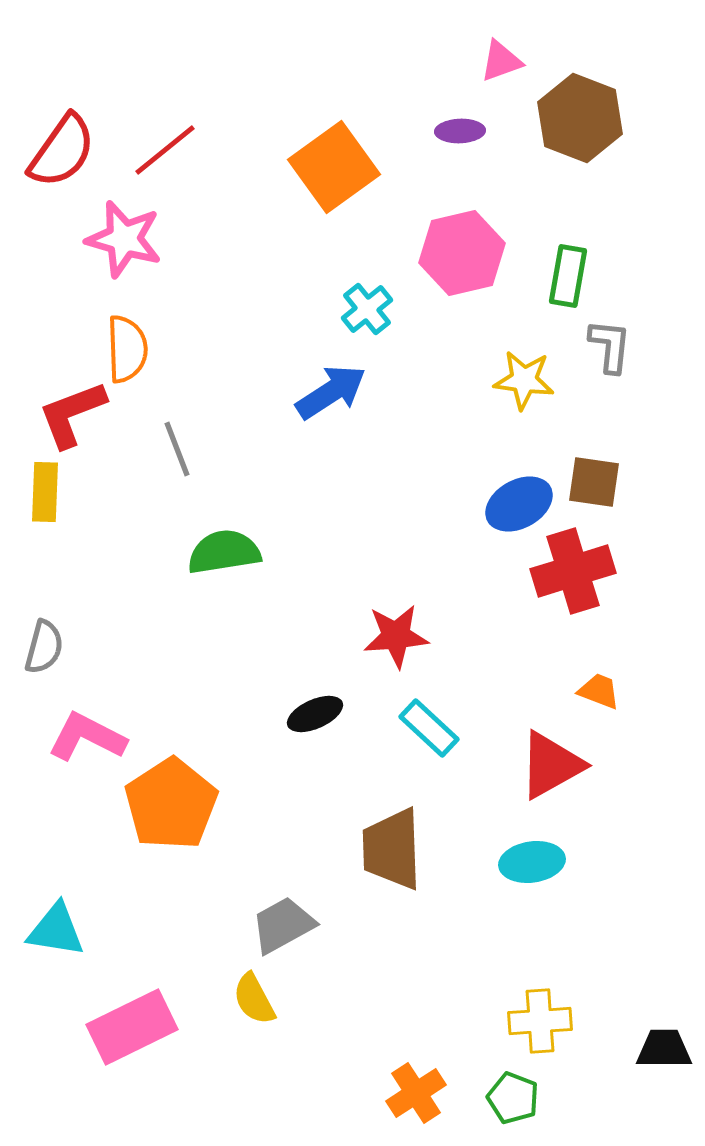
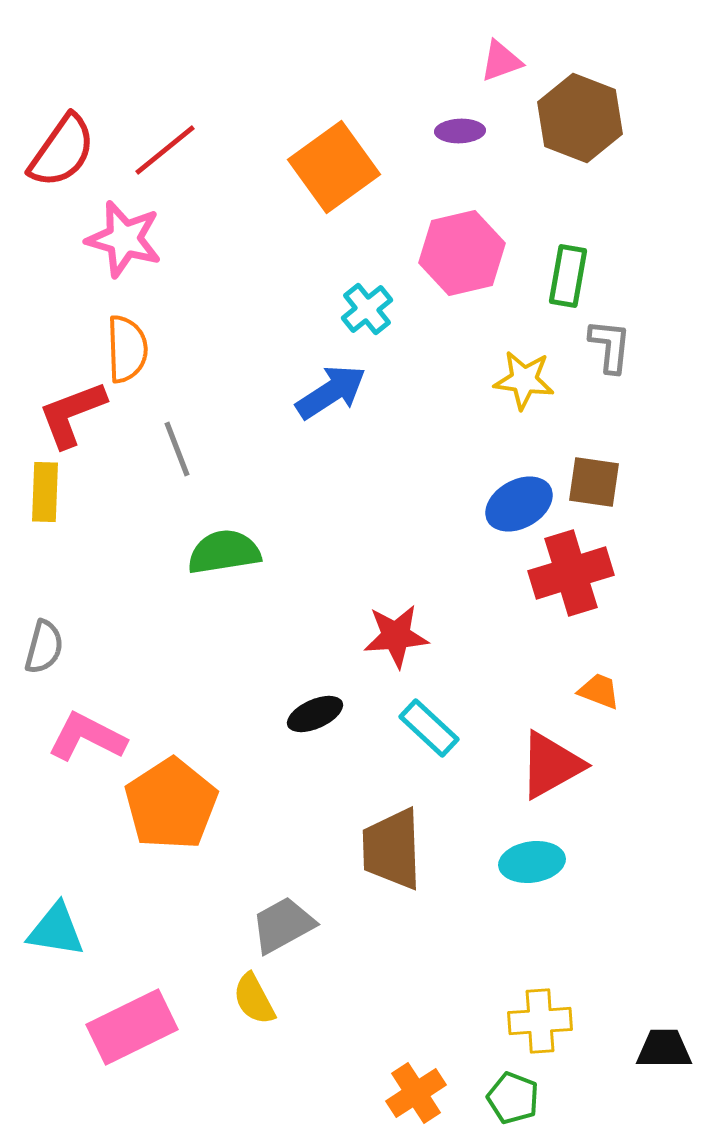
red cross: moved 2 px left, 2 px down
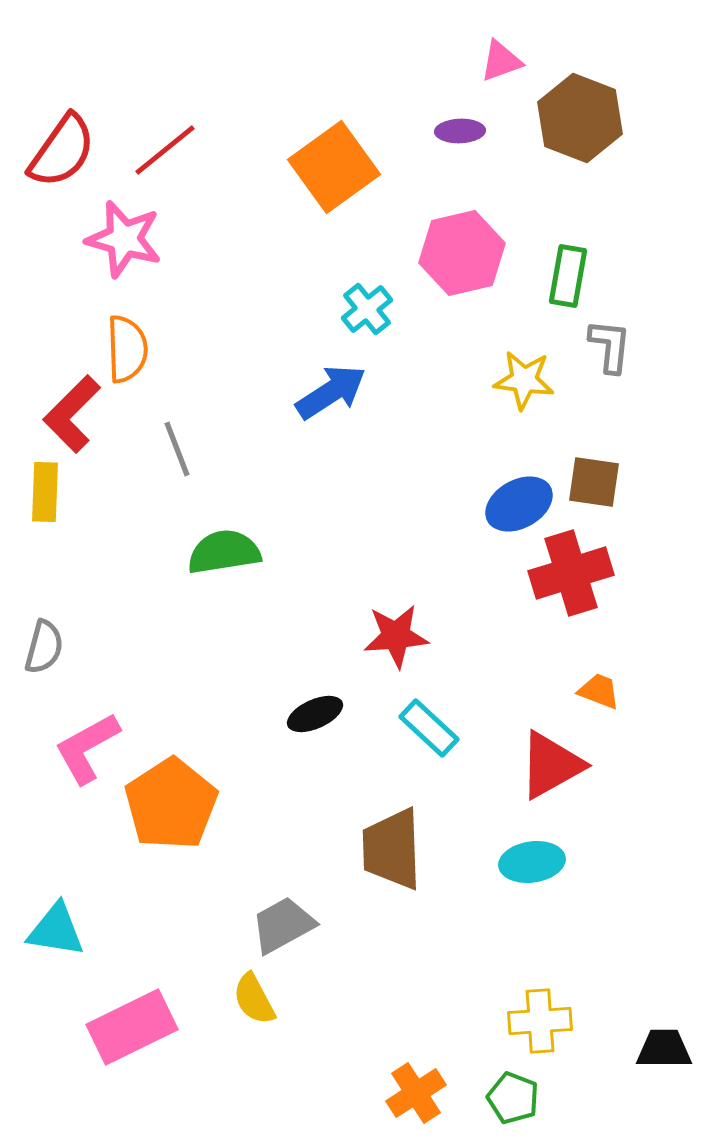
red L-shape: rotated 24 degrees counterclockwise
pink L-shape: moved 11 px down; rotated 56 degrees counterclockwise
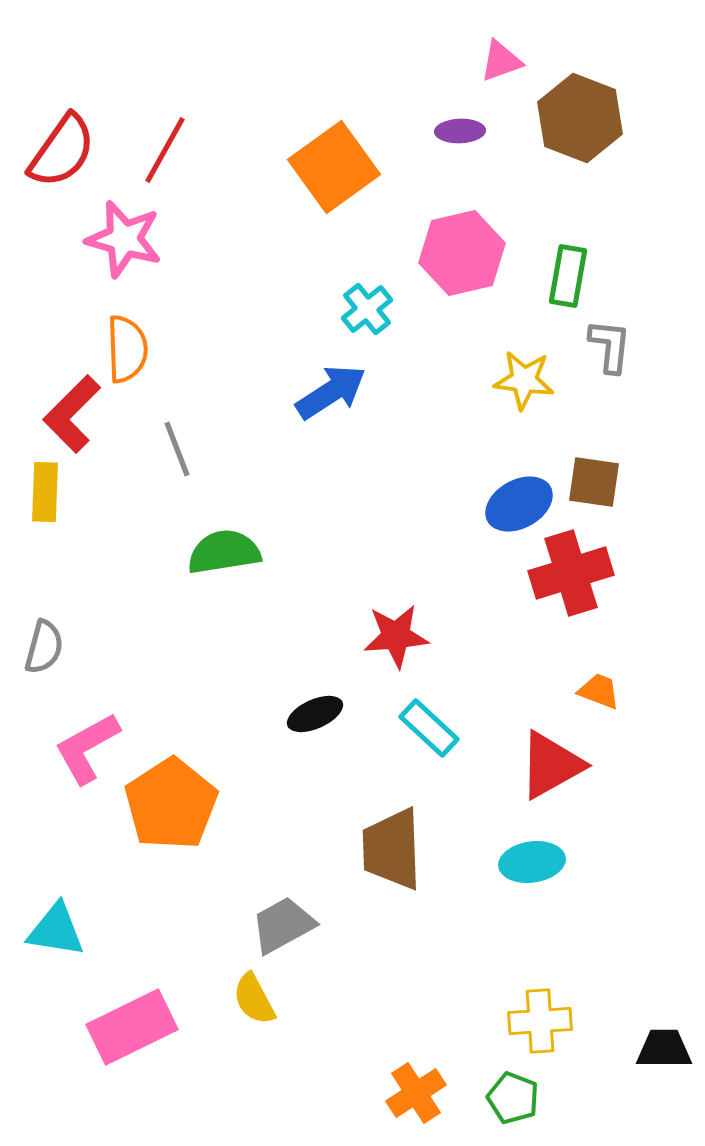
red line: rotated 22 degrees counterclockwise
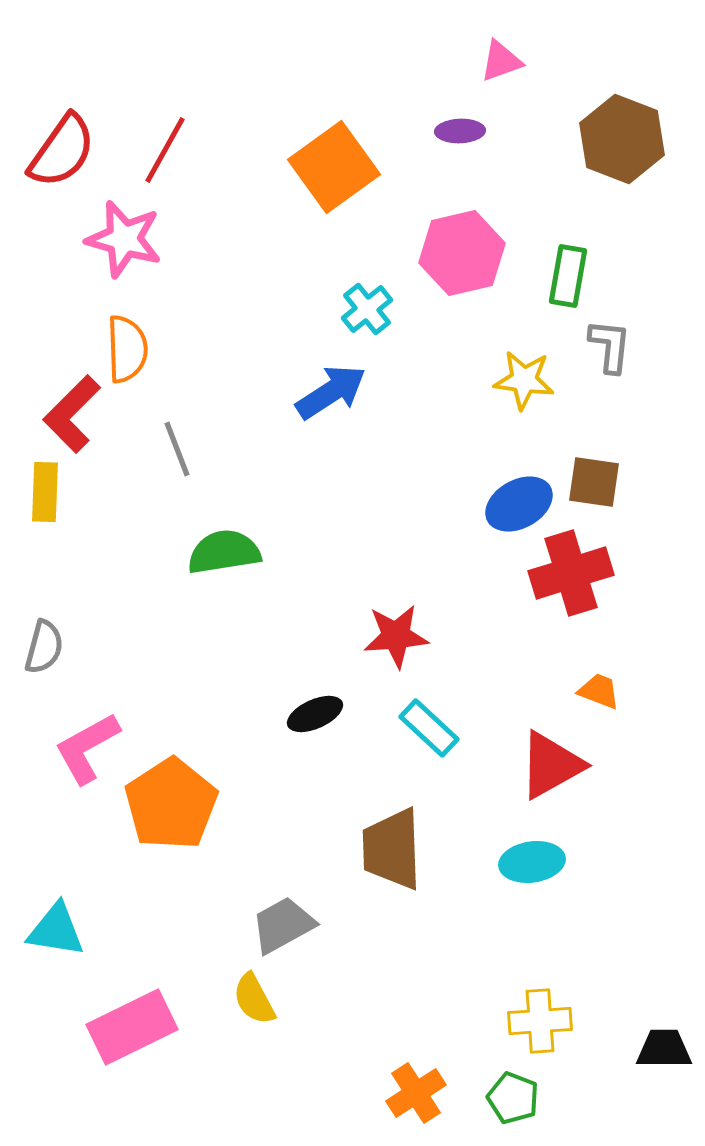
brown hexagon: moved 42 px right, 21 px down
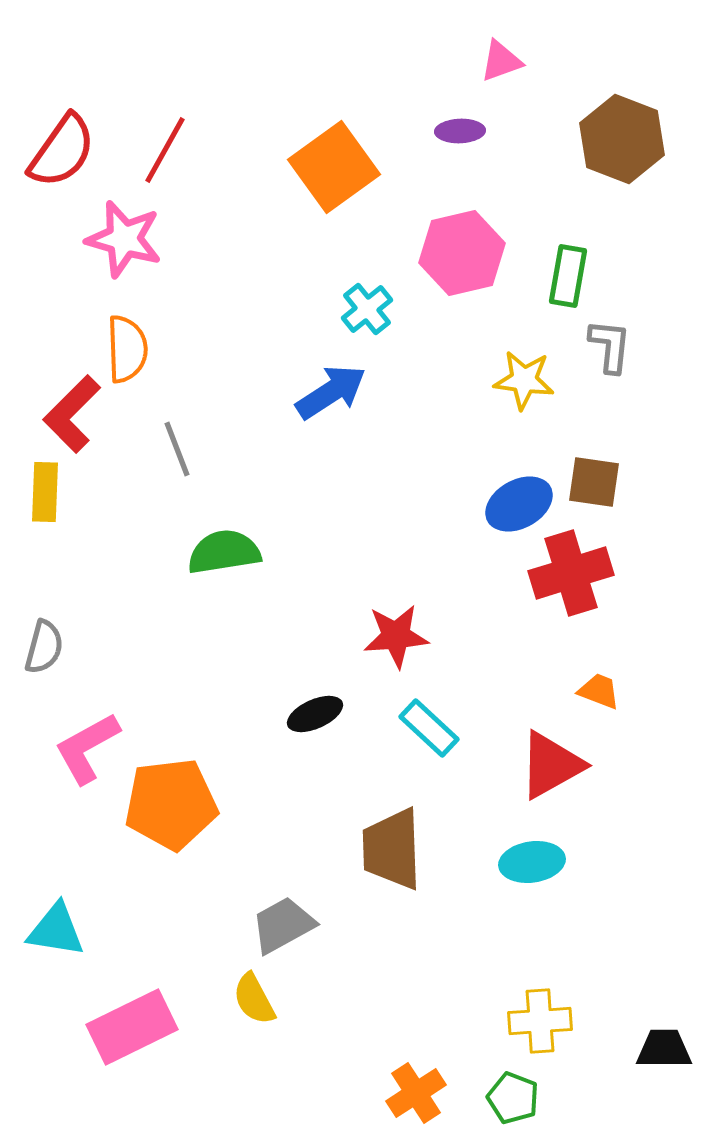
orange pentagon: rotated 26 degrees clockwise
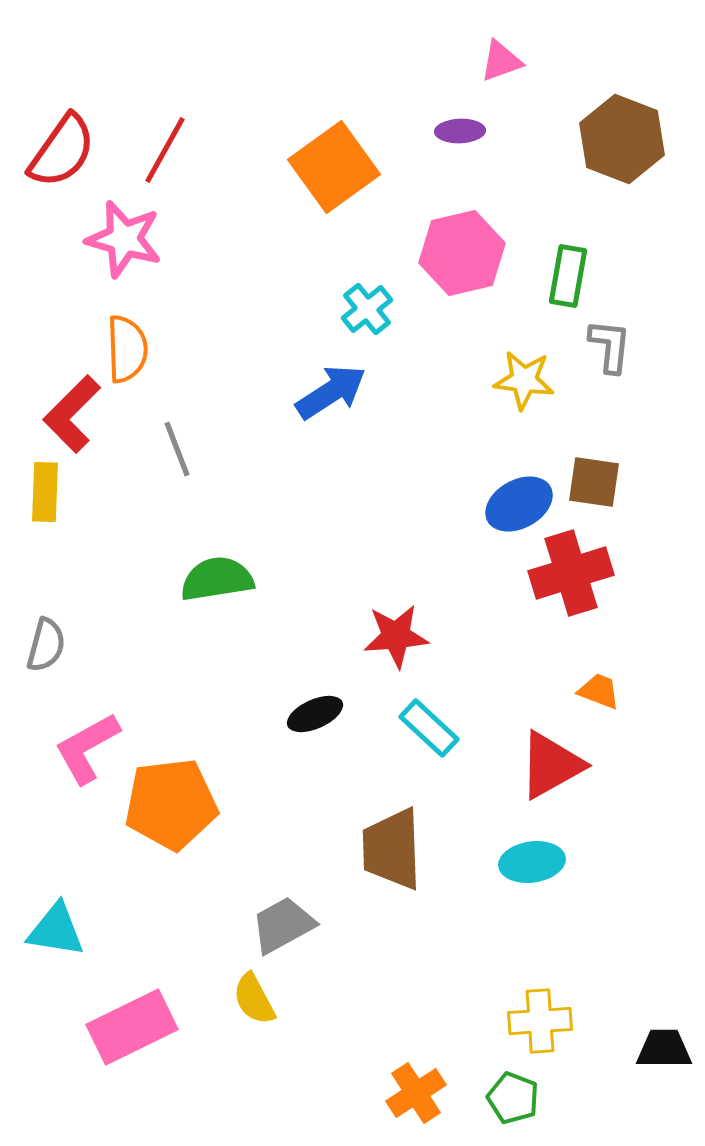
green semicircle: moved 7 px left, 27 px down
gray semicircle: moved 2 px right, 2 px up
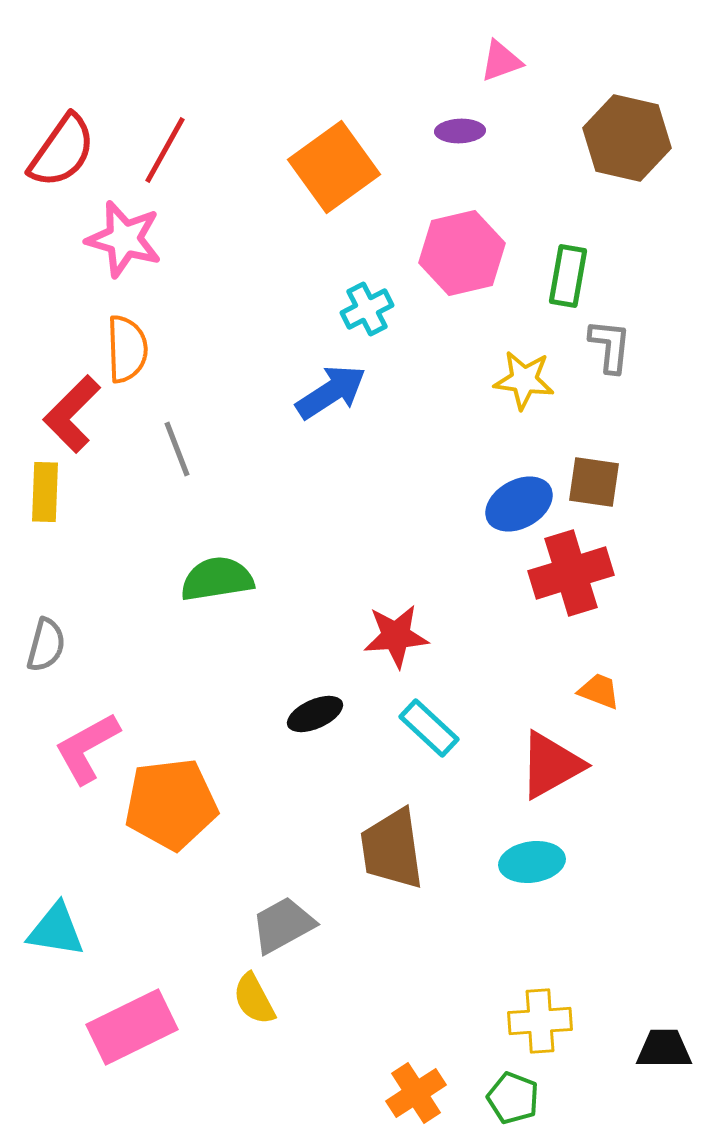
brown hexagon: moved 5 px right, 1 px up; rotated 8 degrees counterclockwise
cyan cross: rotated 12 degrees clockwise
brown trapezoid: rotated 6 degrees counterclockwise
